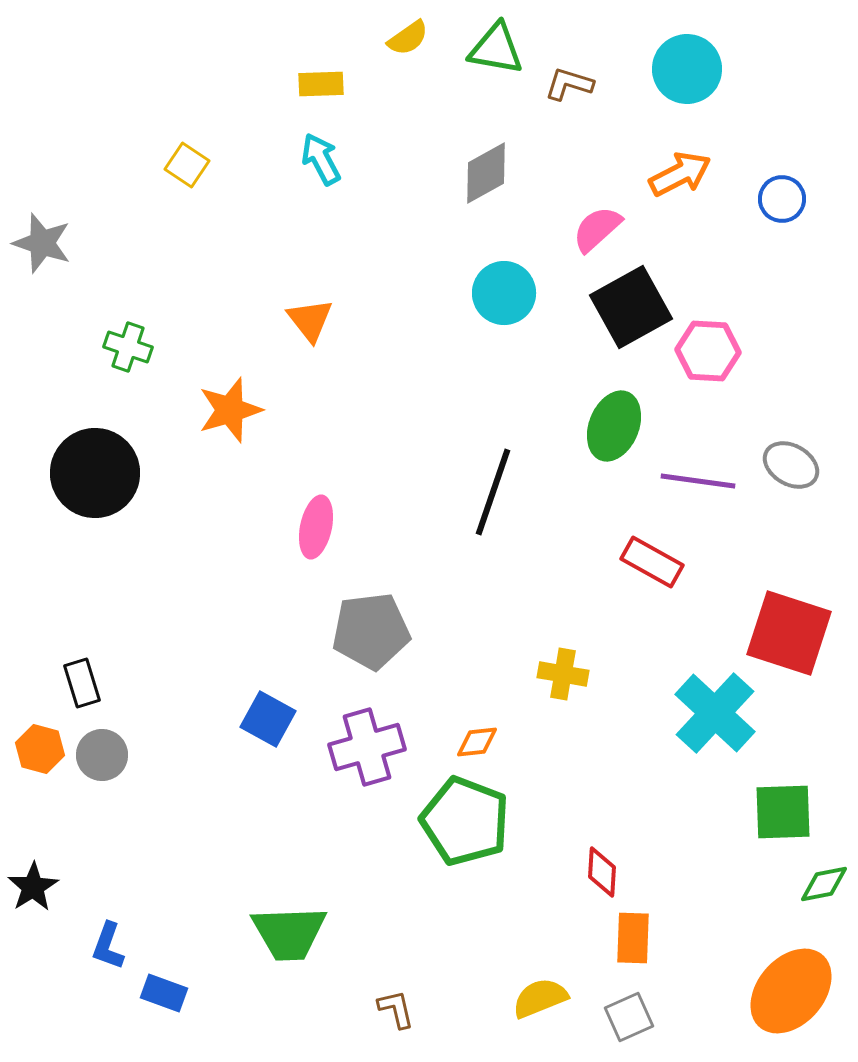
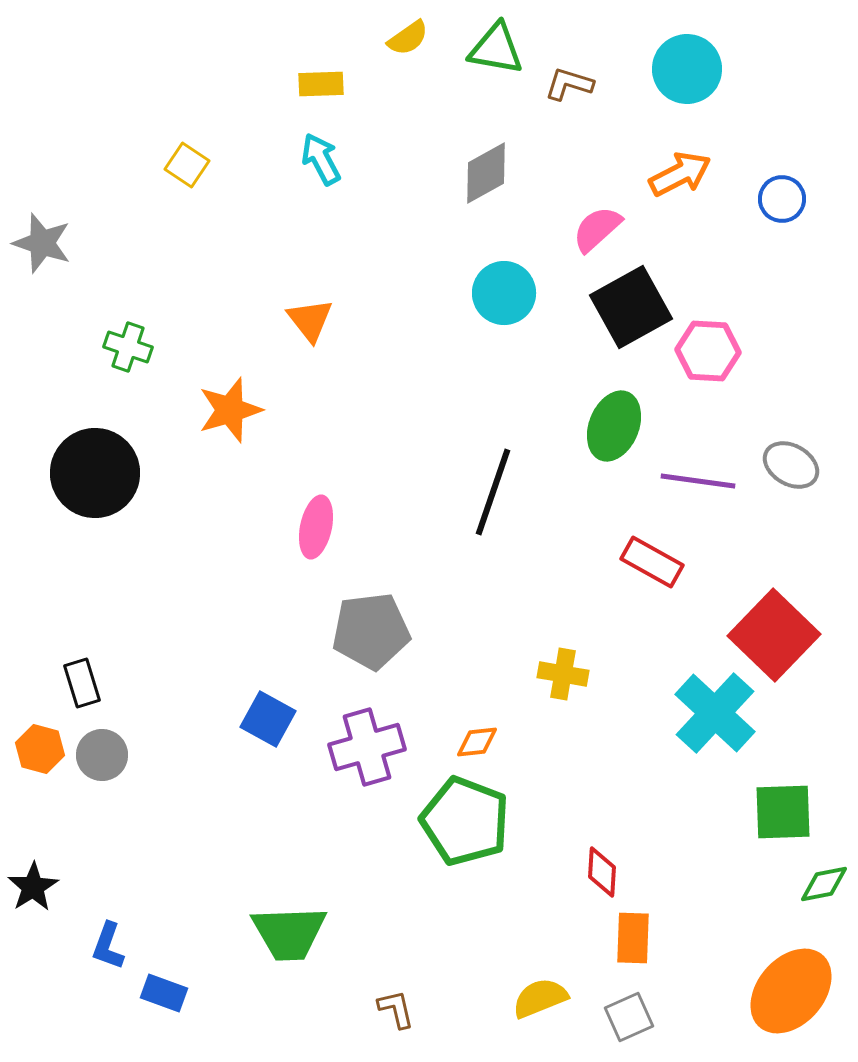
red square at (789, 633): moved 15 px left, 2 px down; rotated 26 degrees clockwise
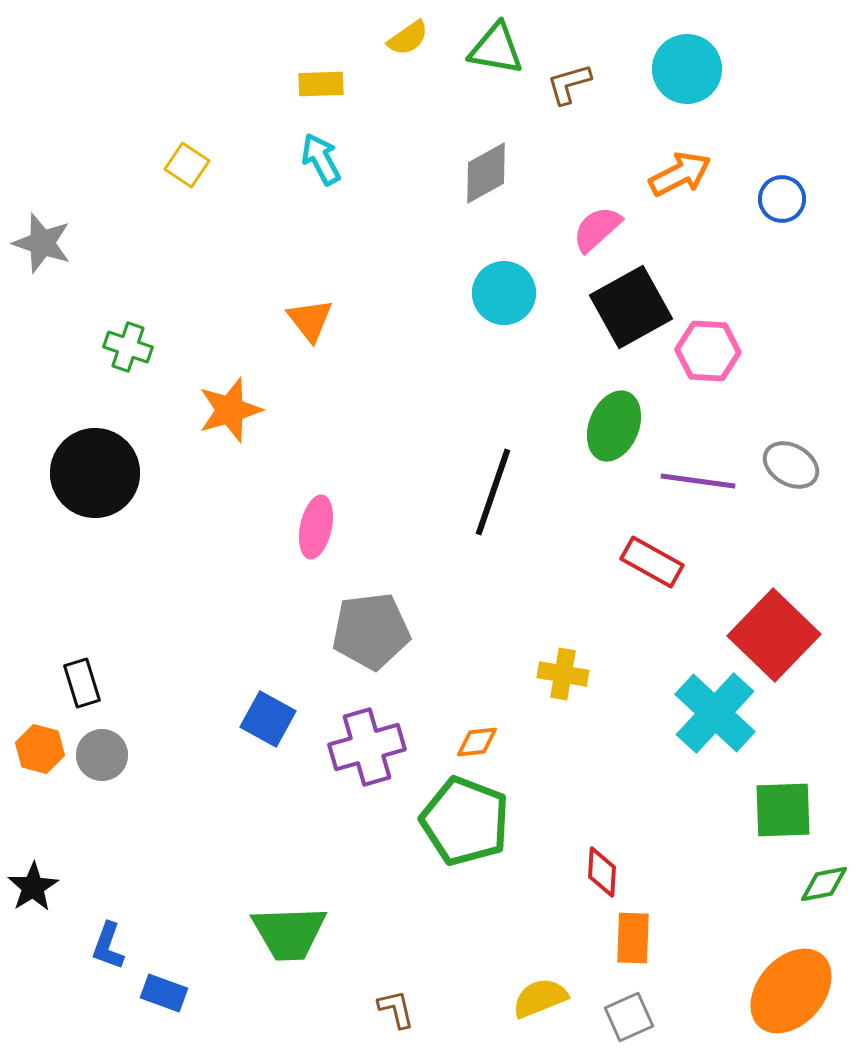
brown L-shape at (569, 84): rotated 33 degrees counterclockwise
green square at (783, 812): moved 2 px up
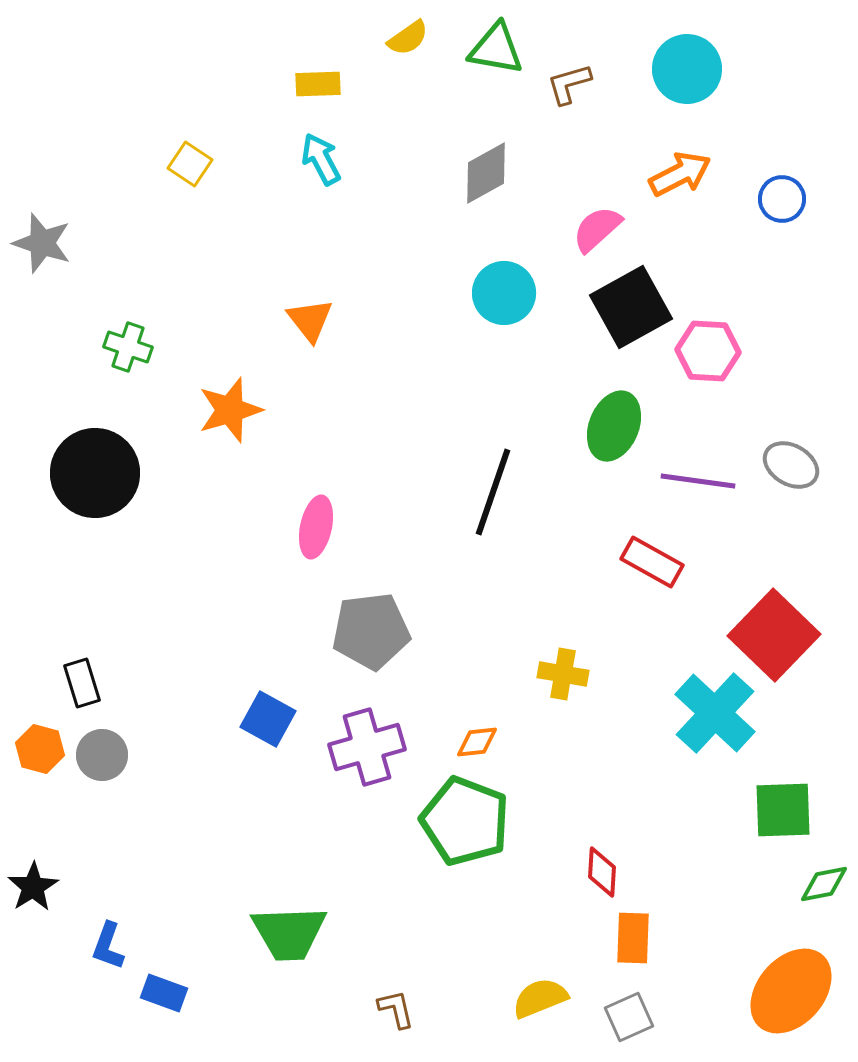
yellow rectangle at (321, 84): moved 3 px left
yellow square at (187, 165): moved 3 px right, 1 px up
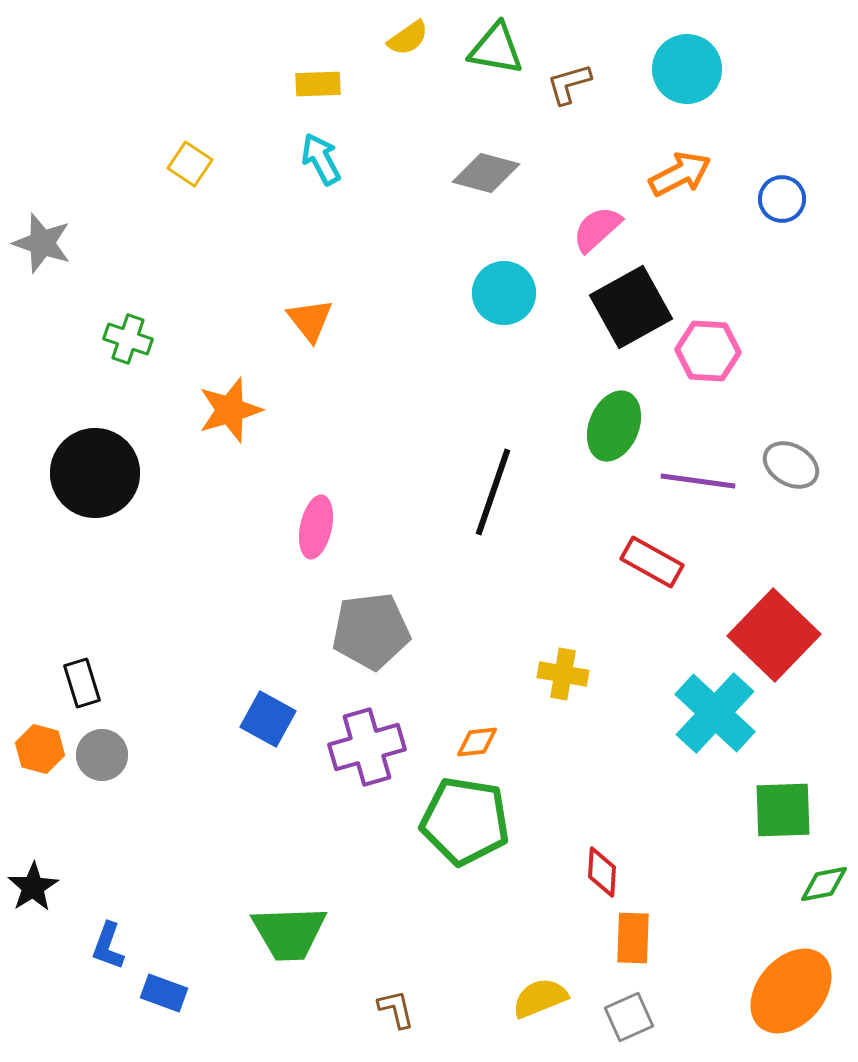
gray diamond at (486, 173): rotated 44 degrees clockwise
green cross at (128, 347): moved 8 px up
green pentagon at (465, 821): rotated 12 degrees counterclockwise
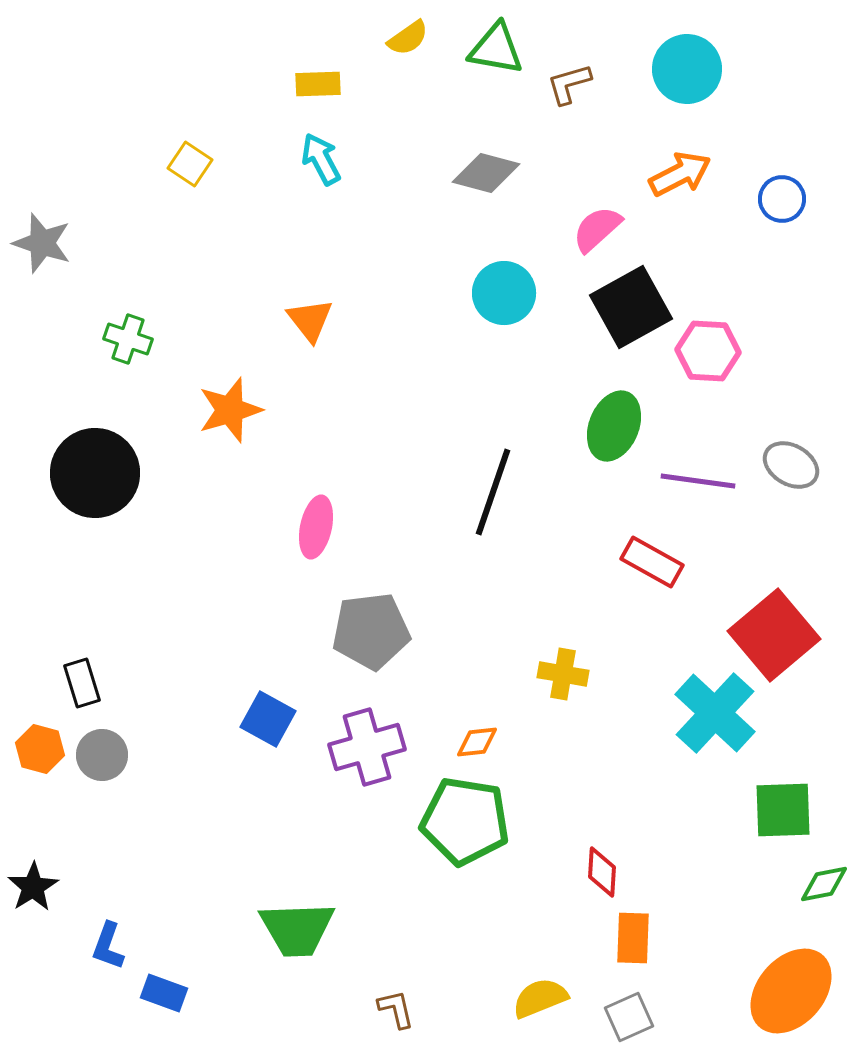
red square at (774, 635): rotated 6 degrees clockwise
green trapezoid at (289, 933): moved 8 px right, 4 px up
